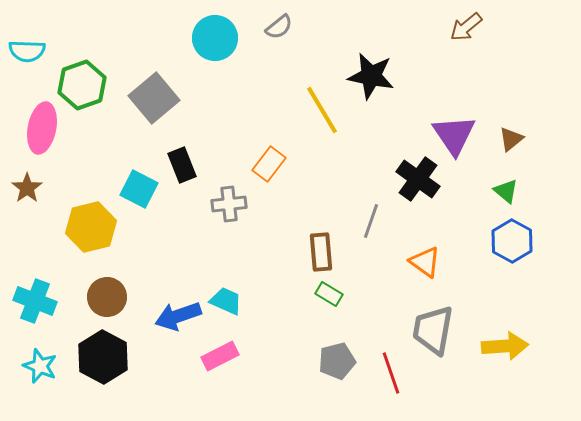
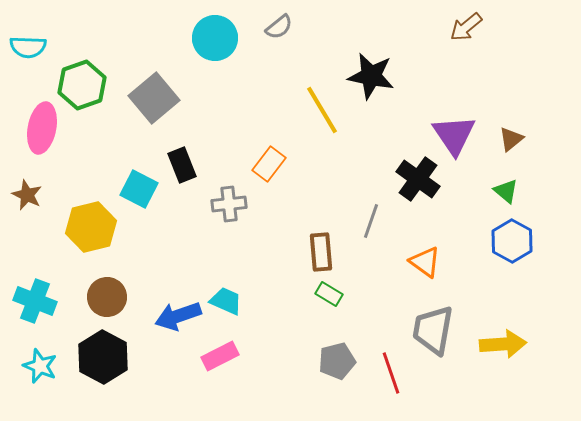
cyan semicircle: moved 1 px right, 4 px up
brown star: moved 7 px down; rotated 12 degrees counterclockwise
yellow arrow: moved 2 px left, 2 px up
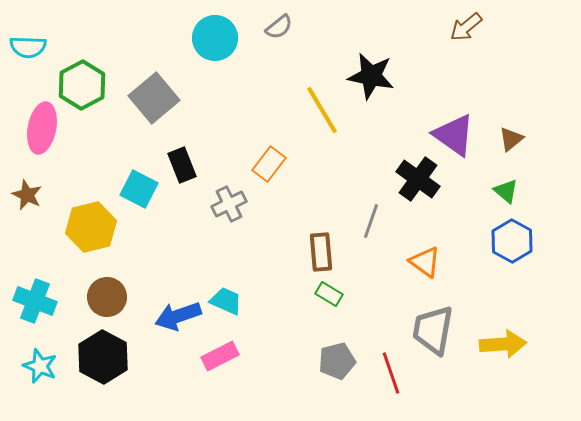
green hexagon: rotated 9 degrees counterclockwise
purple triangle: rotated 21 degrees counterclockwise
gray cross: rotated 20 degrees counterclockwise
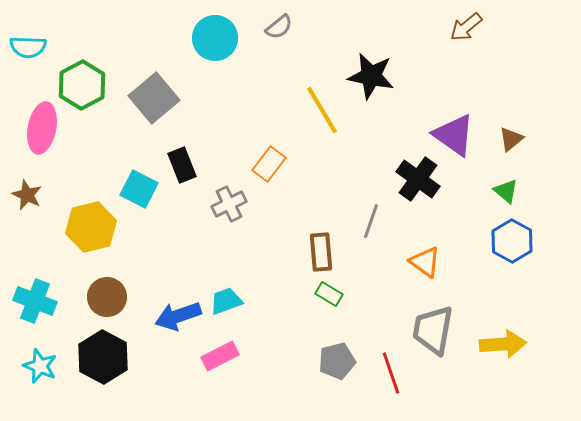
cyan trapezoid: rotated 44 degrees counterclockwise
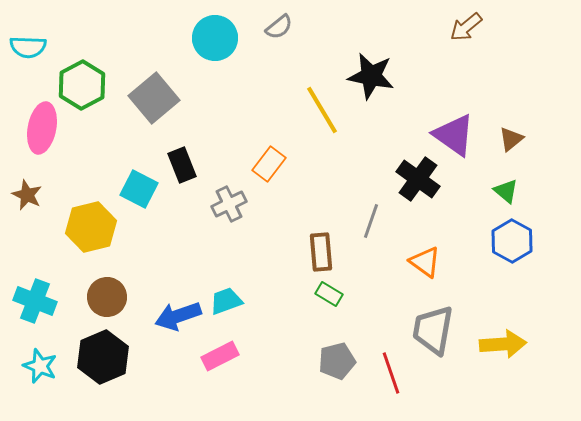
black hexagon: rotated 9 degrees clockwise
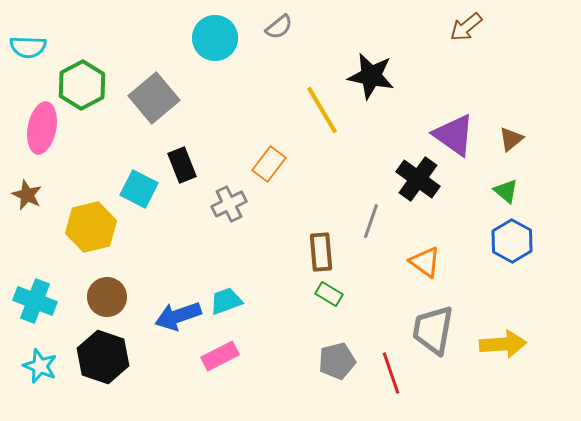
black hexagon: rotated 18 degrees counterclockwise
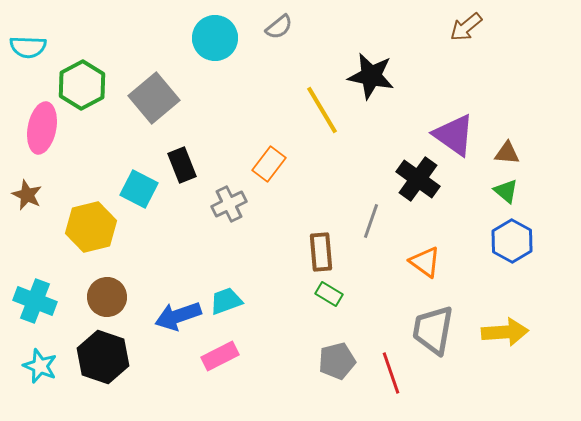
brown triangle: moved 4 px left, 14 px down; rotated 44 degrees clockwise
yellow arrow: moved 2 px right, 12 px up
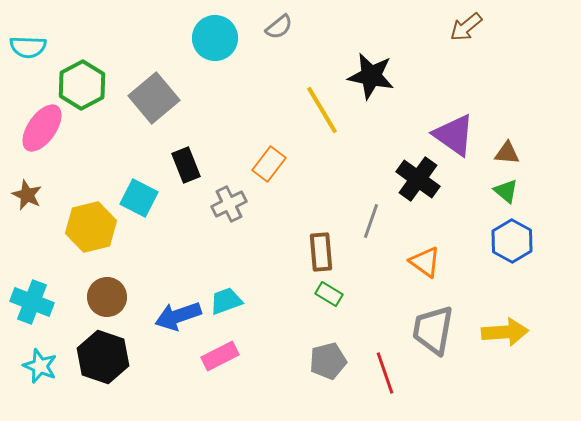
pink ellipse: rotated 24 degrees clockwise
black rectangle: moved 4 px right
cyan square: moved 9 px down
cyan cross: moved 3 px left, 1 px down
gray pentagon: moved 9 px left
red line: moved 6 px left
